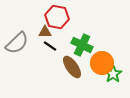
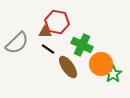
red hexagon: moved 5 px down
black line: moved 2 px left, 3 px down
orange circle: moved 1 px left, 1 px down
brown ellipse: moved 4 px left
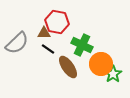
brown triangle: moved 1 px left, 1 px down
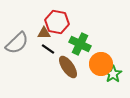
green cross: moved 2 px left, 1 px up
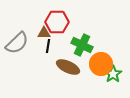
red hexagon: rotated 10 degrees counterclockwise
green cross: moved 2 px right, 1 px down
black line: moved 3 px up; rotated 64 degrees clockwise
brown ellipse: rotated 30 degrees counterclockwise
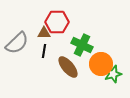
black line: moved 4 px left, 5 px down
brown ellipse: rotated 25 degrees clockwise
green star: rotated 18 degrees clockwise
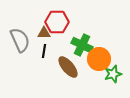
gray semicircle: moved 3 px right, 3 px up; rotated 70 degrees counterclockwise
orange circle: moved 2 px left, 5 px up
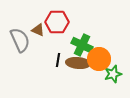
brown triangle: moved 6 px left, 3 px up; rotated 24 degrees clockwise
black line: moved 14 px right, 9 px down
brown ellipse: moved 10 px right, 4 px up; rotated 45 degrees counterclockwise
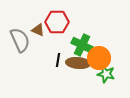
orange circle: moved 1 px up
green star: moved 7 px left; rotated 30 degrees clockwise
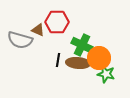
gray semicircle: rotated 130 degrees clockwise
